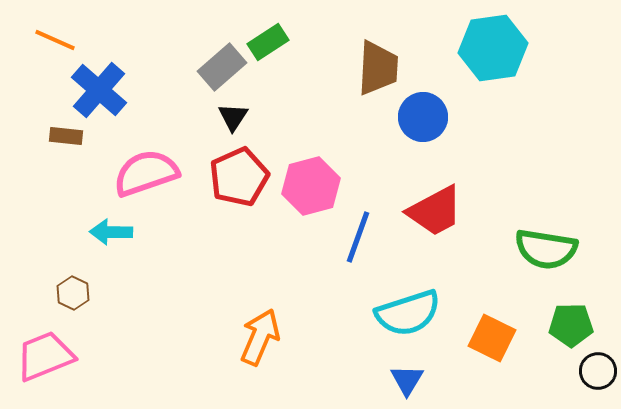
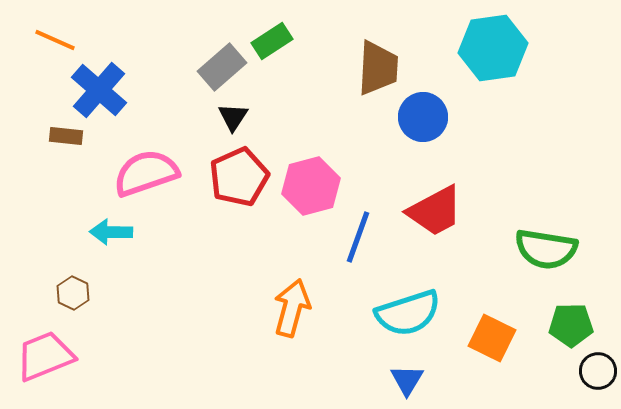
green rectangle: moved 4 px right, 1 px up
orange arrow: moved 32 px right, 29 px up; rotated 8 degrees counterclockwise
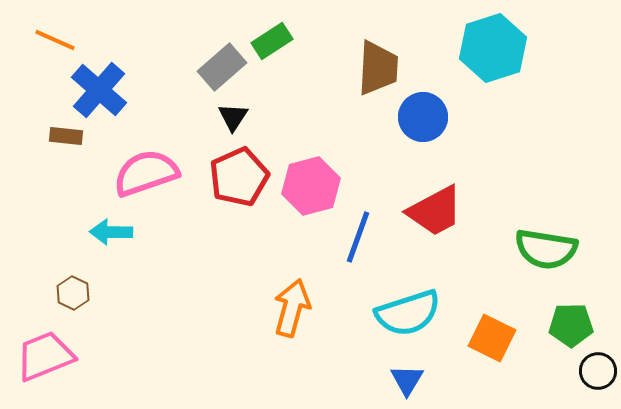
cyan hexagon: rotated 10 degrees counterclockwise
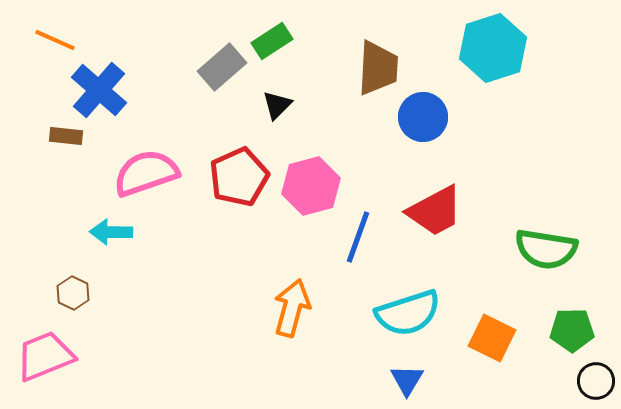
black triangle: moved 44 px right, 12 px up; rotated 12 degrees clockwise
green pentagon: moved 1 px right, 5 px down
black circle: moved 2 px left, 10 px down
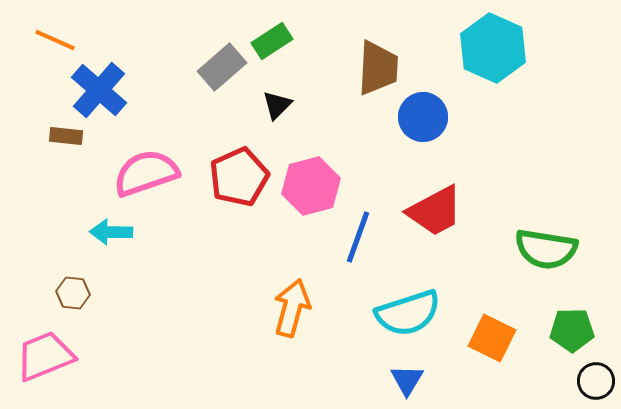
cyan hexagon: rotated 18 degrees counterclockwise
brown hexagon: rotated 20 degrees counterclockwise
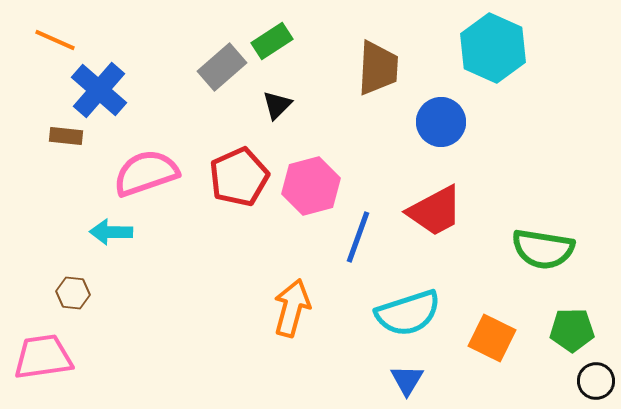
blue circle: moved 18 px right, 5 px down
green semicircle: moved 3 px left
pink trapezoid: moved 2 px left, 1 px down; rotated 14 degrees clockwise
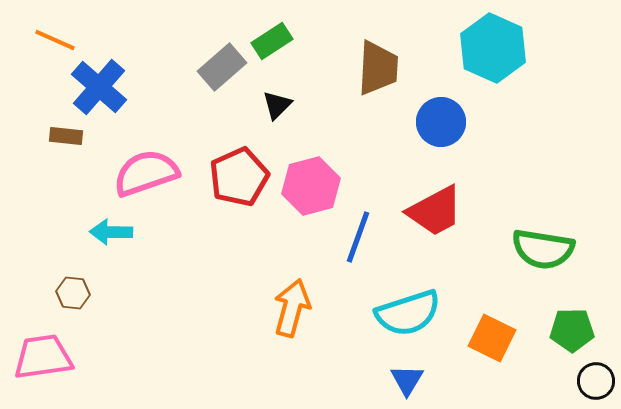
blue cross: moved 3 px up
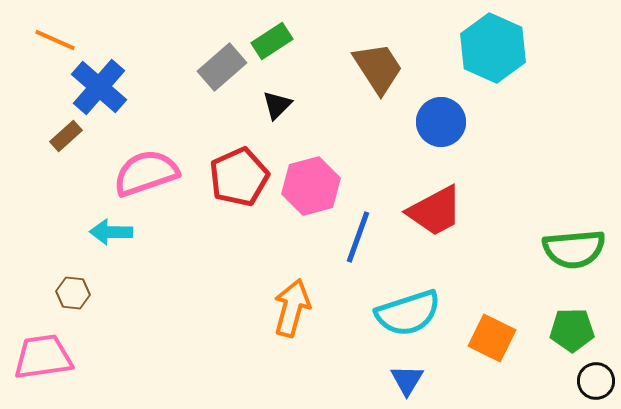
brown trapezoid: rotated 36 degrees counterclockwise
brown rectangle: rotated 48 degrees counterclockwise
green semicircle: moved 31 px right; rotated 14 degrees counterclockwise
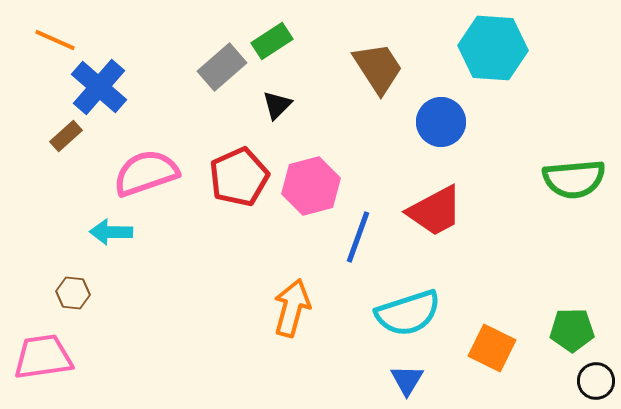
cyan hexagon: rotated 20 degrees counterclockwise
green semicircle: moved 70 px up
orange square: moved 10 px down
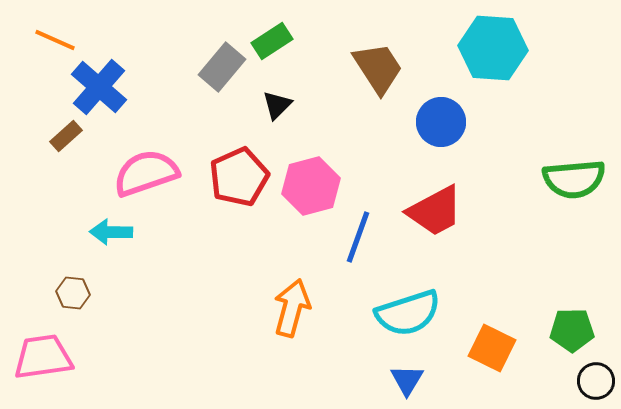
gray rectangle: rotated 9 degrees counterclockwise
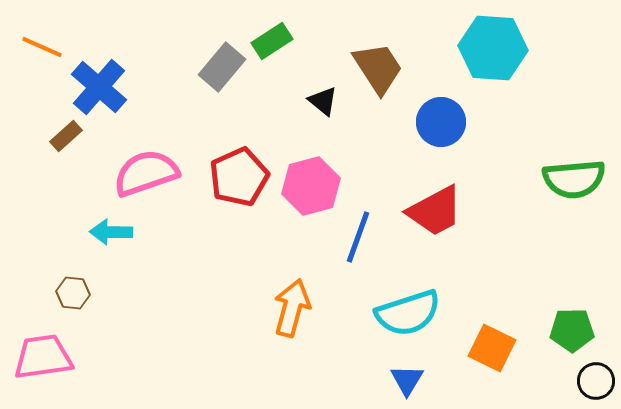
orange line: moved 13 px left, 7 px down
black triangle: moved 46 px right, 4 px up; rotated 36 degrees counterclockwise
